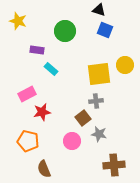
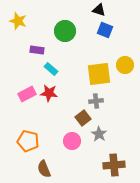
red star: moved 7 px right, 19 px up; rotated 18 degrees clockwise
gray star: rotated 21 degrees clockwise
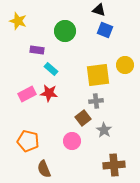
yellow square: moved 1 px left, 1 px down
gray star: moved 5 px right, 4 px up
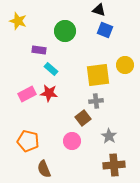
purple rectangle: moved 2 px right
gray star: moved 5 px right, 6 px down
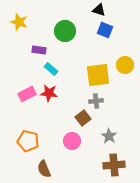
yellow star: moved 1 px right, 1 px down
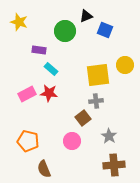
black triangle: moved 13 px left, 6 px down; rotated 40 degrees counterclockwise
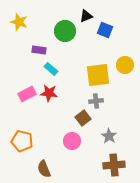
orange pentagon: moved 6 px left
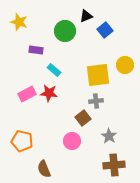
blue square: rotated 28 degrees clockwise
purple rectangle: moved 3 px left
cyan rectangle: moved 3 px right, 1 px down
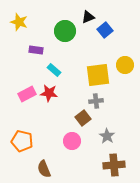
black triangle: moved 2 px right, 1 px down
gray star: moved 2 px left
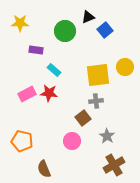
yellow star: moved 1 px right, 1 px down; rotated 18 degrees counterclockwise
yellow circle: moved 2 px down
brown cross: rotated 25 degrees counterclockwise
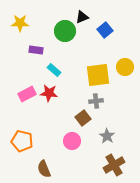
black triangle: moved 6 px left
